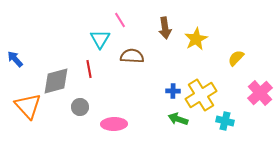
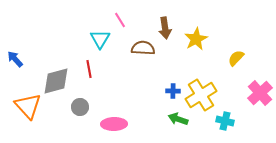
brown semicircle: moved 11 px right, 8 px up
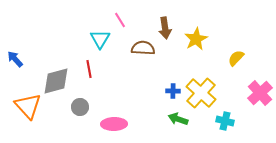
yellow cross: moved 2 px up; rotated 16 degrees counterclockwise
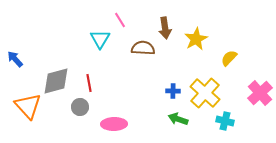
yellow semicircle: moved 7 px left
red line: moved 14 px down
yellow cross: moved 4 px right
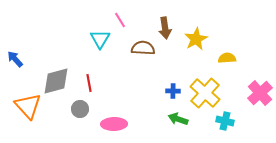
yellow semicircle: moved 2 px left; rotated 42 degrees clockwise
gray circle: moved 2 px down
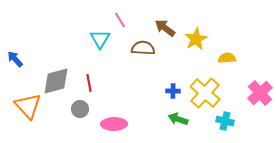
brown arrow: rotated 135 degrees clockwise
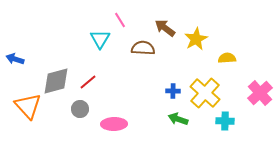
blue arrow: rotated 30 degrees counterclockwise
red line: moved 1 px left, 1 px up; rotated 60 degrees clockwise
cyan cross: rotated 12 degrees counterclockwise
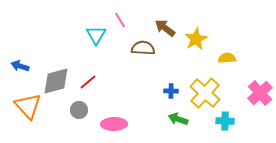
cyan triangle: moved 4 px left, 4 px up
blue arrow: moved 5 px right, 7 px down
blue cross: moved 2 px left
gray circle: moved 1 px left, 1 px down
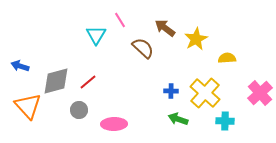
brown semicircle: rotated 40 degrees clockwise
